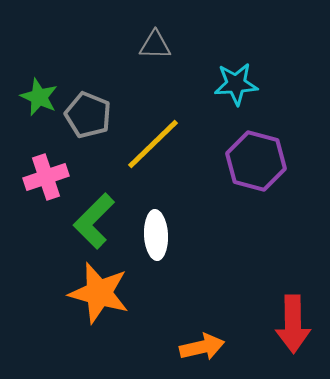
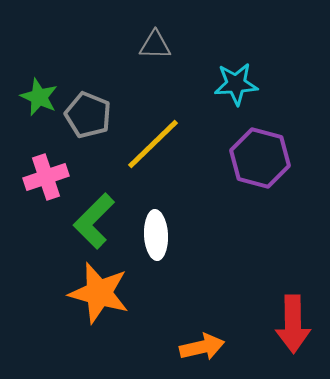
purple hexagon: moved 4 px right, 3 px up
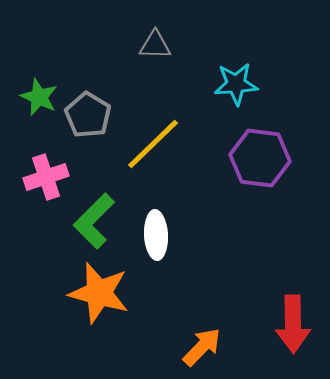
gray pentagon: rotated 9 degrees clockwise
purple hexagon: rotated 8 degrees counterclockwise
orange arrow: rotated 33 degrees counterclockwise
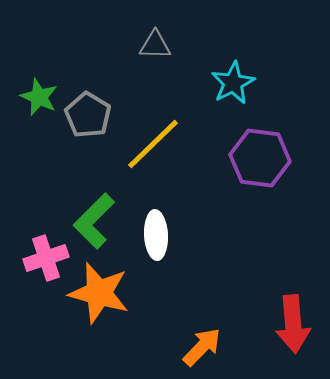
cyan star: moved 3 px left, 1 px up; rotated 24 degrees counterclockwise
pink cross: moved 81 px down
red arrow: rotated 4 degrees counterclockwise
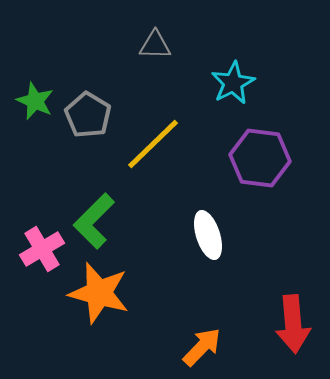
green star: moved 4 px left, 4 px down
white ellipse: moved 52 px right; rotated 15 degrees counterclockwise
pink cross: moved 4 px left, 9 px up; rotated 12 degrees counterclockwise
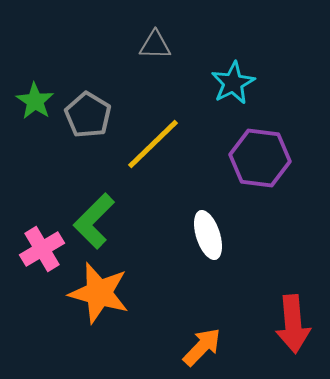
green star: rotated 9 degrees clockwise
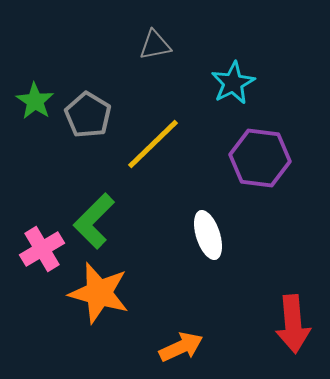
gray triangle: rotated 12 degrees counterclockwise
orange arrow: moved 21 px left; rotated 21 degrees clockwise
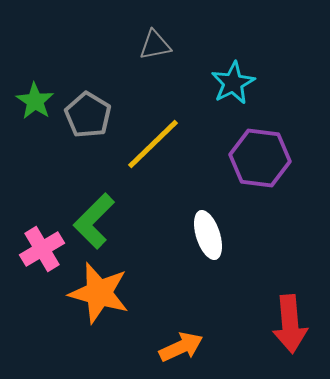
red arrow: moved 3 px left
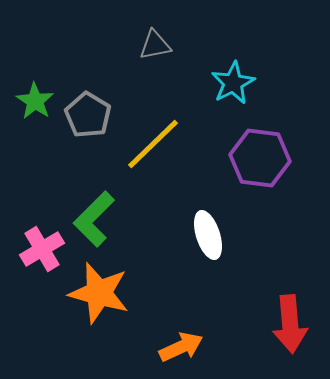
green L-shape: moved 2 px up
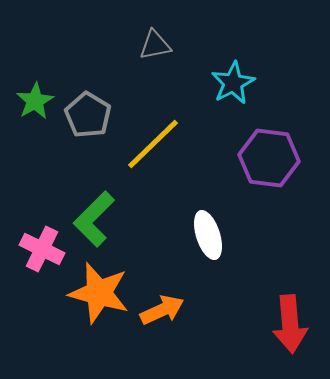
green star: rotated 9 degrees clockwise
purple hexagon: moved 9 px right
pink cross: rotated 33 degrees counterclockwise
orange arrow: moved 19 px left, 37 px up
